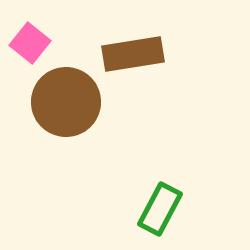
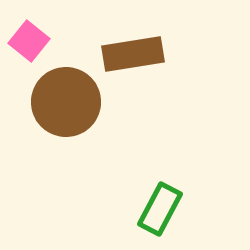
pink square: moved 1 px left, 2 px up
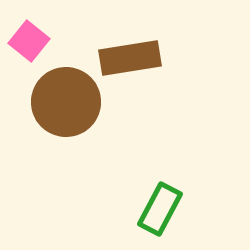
brown rectangle: moved 3 px left, 4 px down
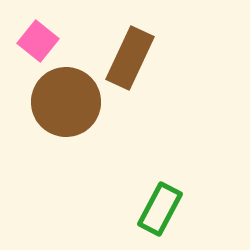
pink square: moved 9 px right
brown rectangle: rotated 56 degrees counterclockwise
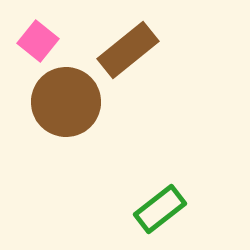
brown rectangle: moved 2 px left, 8 px up; rotated 26 degrees clockwise
green rectangle: rotated 24 degrees clockwise
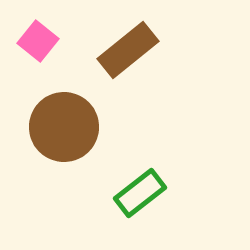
brown circle: moved 2 px left, 25 px down
green rectangle: moved 20 px left, 16 px up
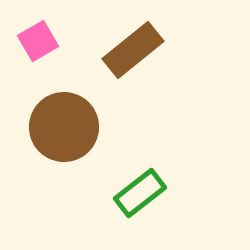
pink square: rotated 21 degrees clockwise
brown rectangle: moved 5 px right
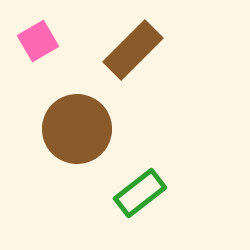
brown rectangle: rotated 6 degrees counterclockwise
brown circle: moved 13 px right, 2 px down
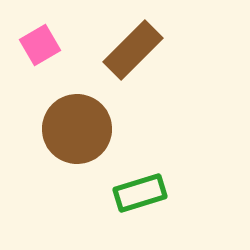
pink square: moved 2 px right, 4 px down
green rectangle: rotated 21 degrees clockwise
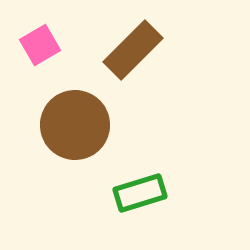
brown circle: moved 2 px left, 4 px up
